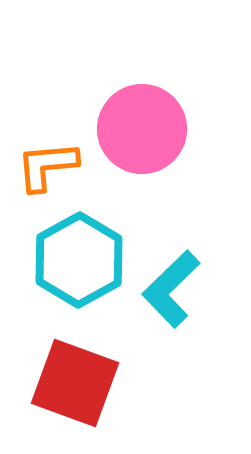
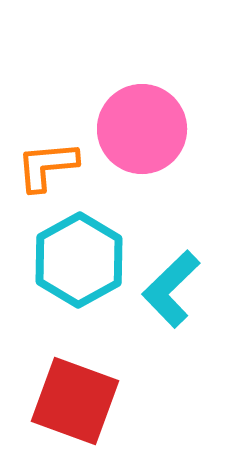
red square: moved 18 px down
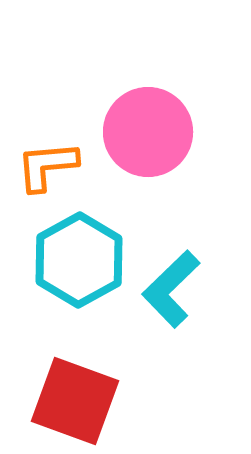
pink circle: moved 6 px right, 3 px down
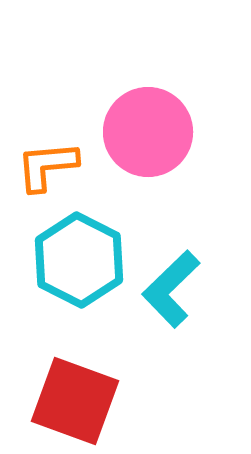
cyan hexagon: rotated 4 degrees counterclockwise
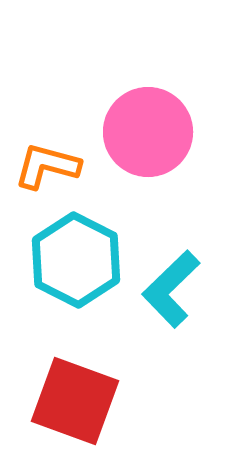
orange L-shape: rotated 20 degrees clockwise
cyan hexagon: moved 3 px left
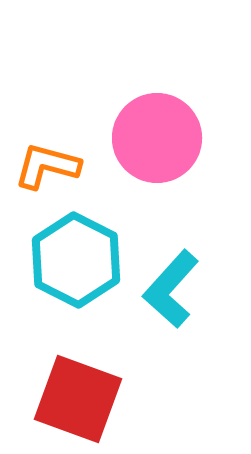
pink circle: moved 9 px right, 6 px down
cyan L-shape: rotated 4 degrees counterclockwise
red square: moved 3 px right, 2 px up
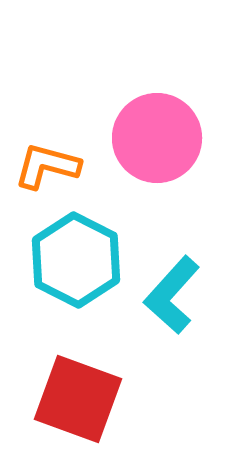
cyan L-shape: moved 1 px right, 6 px down
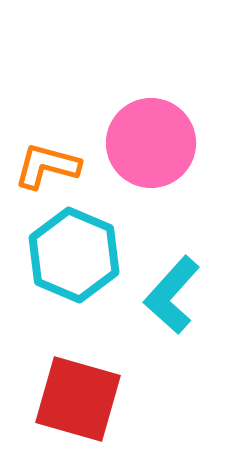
pink circle: moved 6 px left, 5 px down
cyan hexagon: moved 2 px left, 5 px up; rotated 4 degrees counterclockwise
red square: rotated 4 degrees counterclockwise
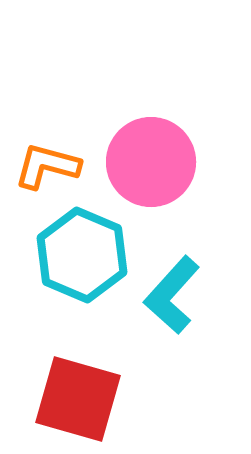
pink circle: moved 19 px down
cyan hexagon: moved 8 px right
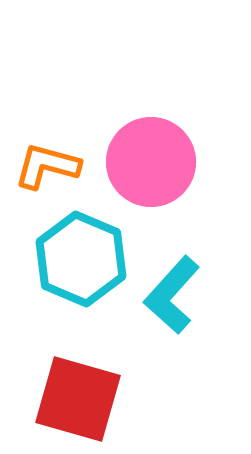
cyan hexagon: moved 1 px left, 4 px down
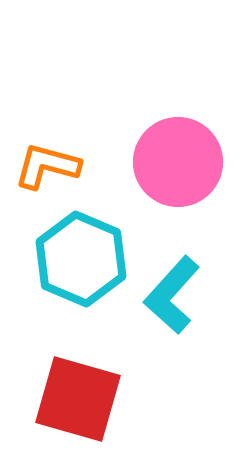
pink circle: moved 27 px right
